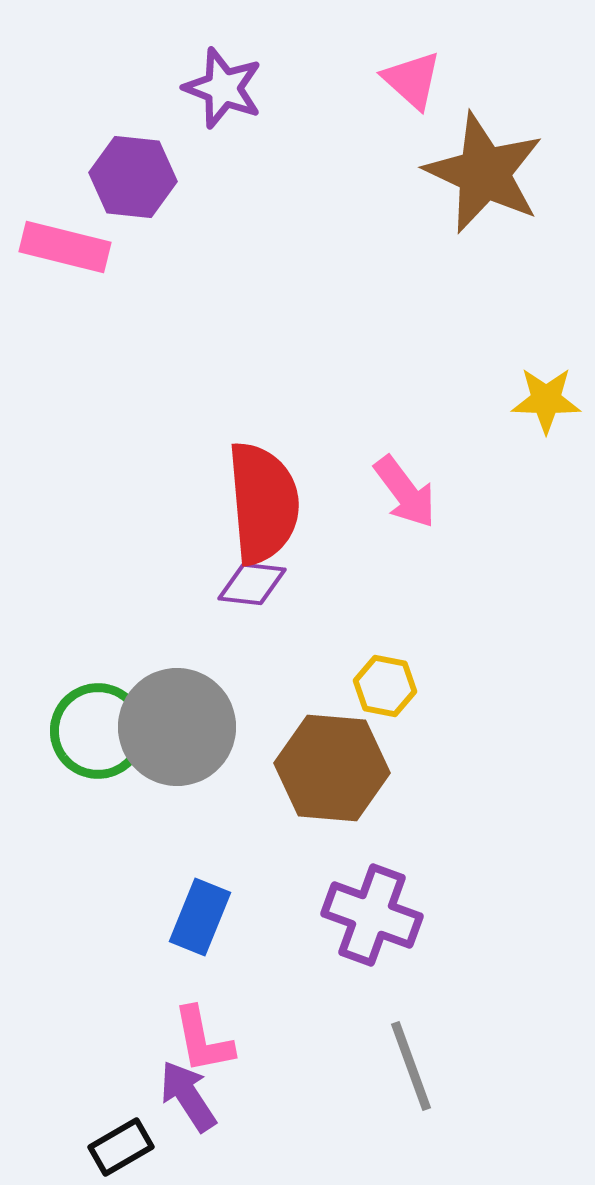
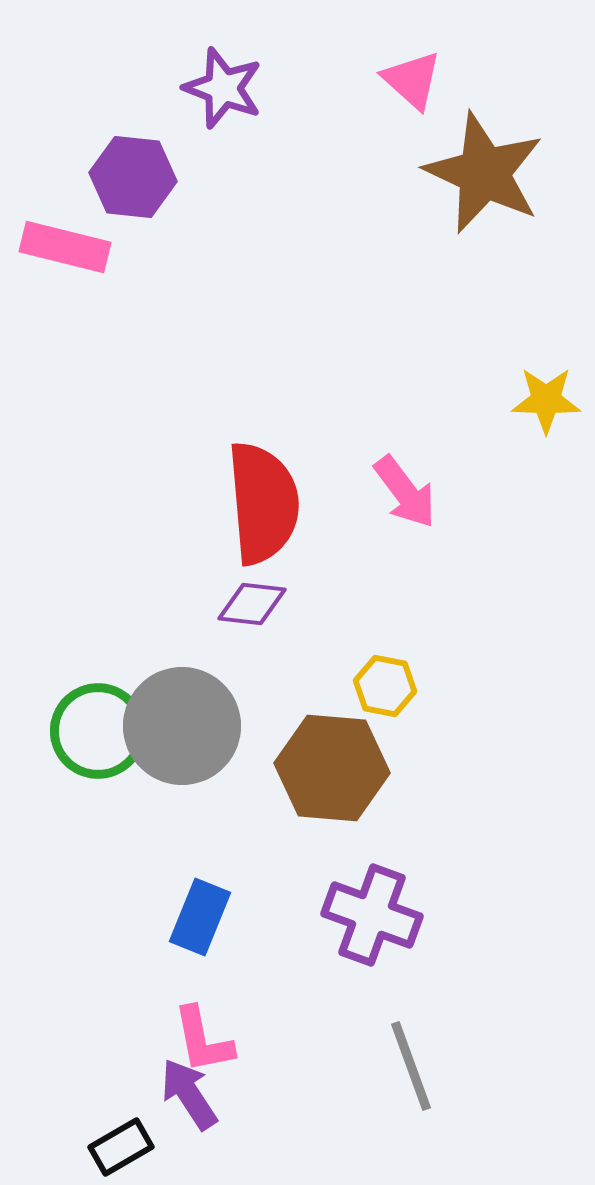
purple diamond: moved 20 px down
gray circle: moved 5 px right, 1 px up
purple arrow: moved 1 px right, 2 px up
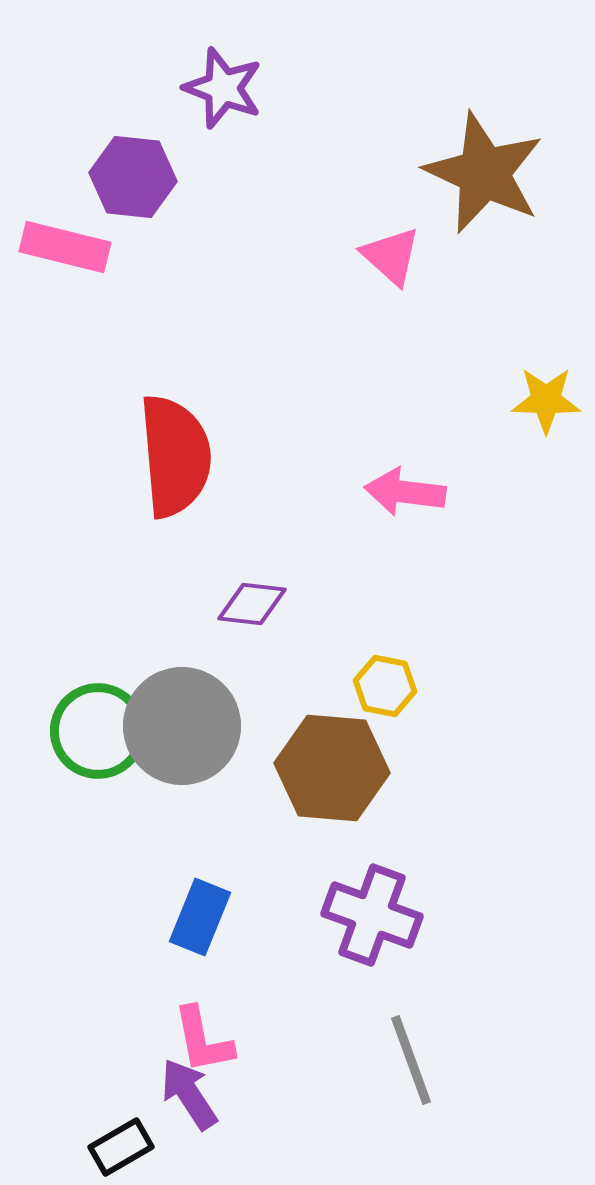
pink triangle: moved 21 px left, 176 px down
pink arrow: rotated 134 degrees clockwise
red semicircle: moved 88 px left, 47 px up
gray line: moved 6 px up
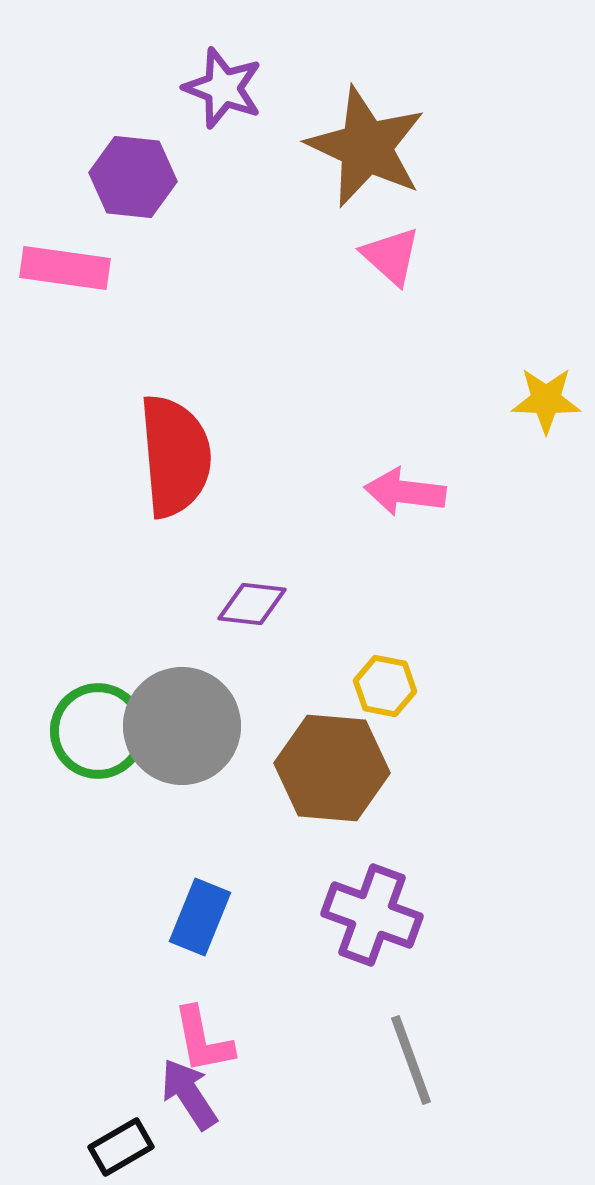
brown star: moved 118 px left, 26 px up
pink rectangle: moved 21 px down; rotated 6 degrees counterclockwise
